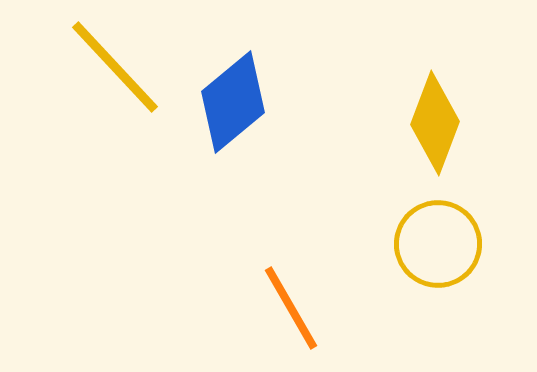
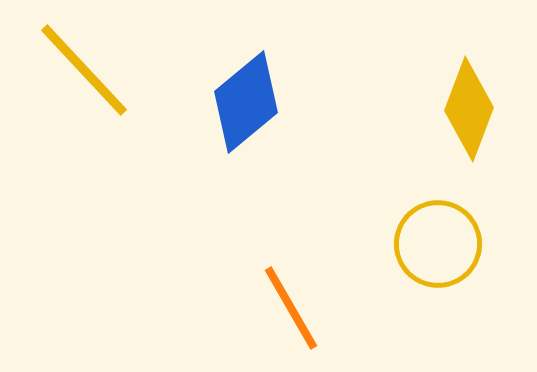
yellow line: moved 31 px left, 3 px down
blue diamond: moved 13 px right
yellow diamond: moved 34 px right, 14 px up
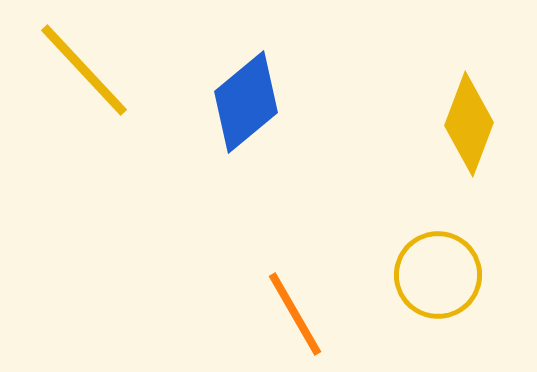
yellow diamond: moved 15 px down
yellow circle: moved 31 px down
orange line: moved 4 px right, 6 px down
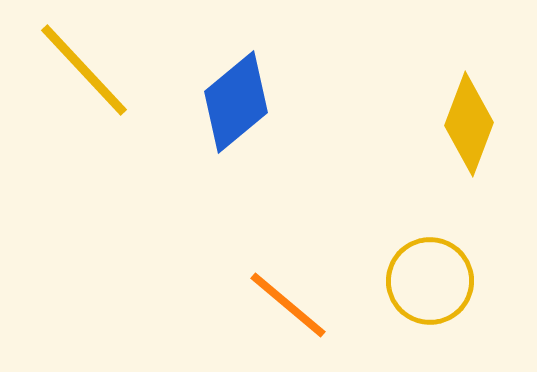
blue diamond: moved 10 px left
yellow circle: moved 8 px left, 6 px down
orange line: moved 7 px left, 9 px up; rotated 20 degrees counterclockwise
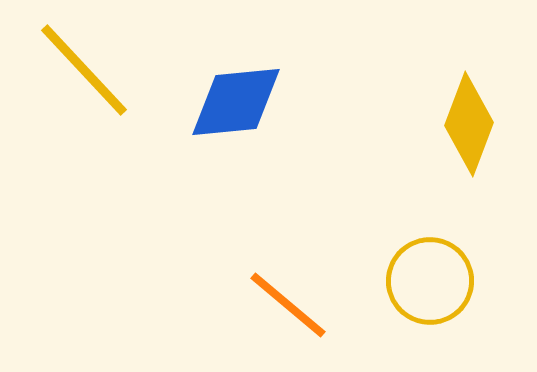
blue diamond: rotated 34 degrees clockwise
